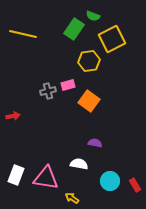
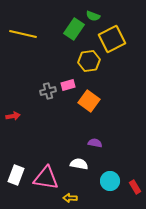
red rectangle: moved 2 px down
yellow arrow: moved 2 px left; rotated 32 degrees counterclockwise
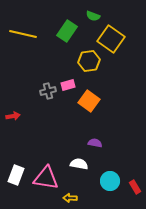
green rectangle: moved 7 px left, 2 px down
yellow square: moved 1 px left; rotated 28 degrees counterclockwise
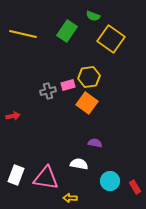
yellow hexagon: moved 16 px down
orange square: moved 2 px left, 2 px down
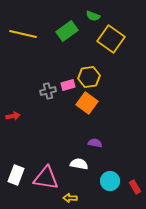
green rectangle: rotated 20 degrees clockwise
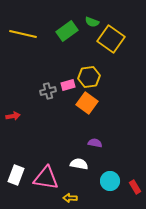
green semicircle: moved 1 px left, 6 px down
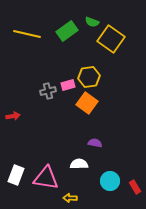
yellow line: moved 4 px right
white semicircle: rotated 12 degrees counterclockwise
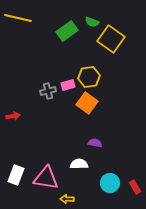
yellow line: moved 9 px left, 16 px up
cyan circle: moved 2 px down
yellow arrow: moved 3 px left, 1 px down
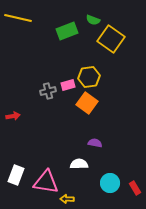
green semicircle: moved 1 px right, 2 px up
green rectangle: rotated 15 degrees clockwise
pink triangle: moved 4 px down
red rectangle: moved 1 px down
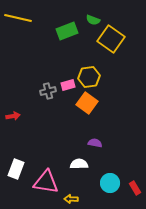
white rectangle: moved 6 px up
yellow arrow: moved 4 px right
